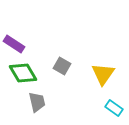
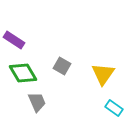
purple rectangle: moved 4 px up
gray trapezoid: rotated 10 degrees counterclockwise
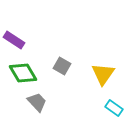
gray trapezoid: rotated 20 degrees counterclockwise
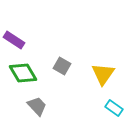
gray trapezoid: moved 4 px down
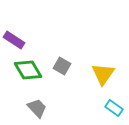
green diamond: moved 5 px right, 3 px up
gray trapezoid: moved 2 px down
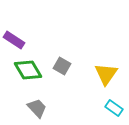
yellow triangle: moved 3 px right
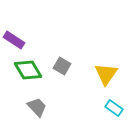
gray trapezoid: moved 1 px up
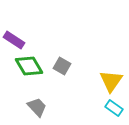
green diamond: moved 1 px right, 4 px up
yellow triangle: moved 5 px right, 7 px down
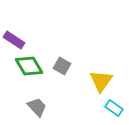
yellow triangle: moved 10 px left
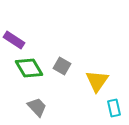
green diamond: moved 2 px down
yellow triangle: moved 4 px left
cyan rectangle: rotated 42 degrees clockwise
